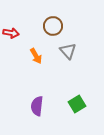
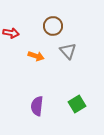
orange arrow: rotated 42 degrees counterclockwise
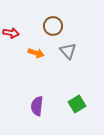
orange arrow: moved 3 px up
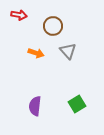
red arrow: moved 8 px right, 18 px up
purple semicircle: moved 2 px left
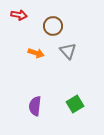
green square: moved 2 px left
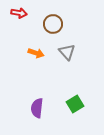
red arrow: moved 2 px up
brown circle: moved 2 px up
gray triangle: moved 1 px left, 1 px down
purple semicircle: moved 2 px right, 2 px down
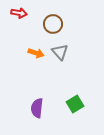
gray triangle: moved 7 px left
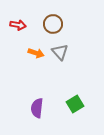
red arrow: moved 1 px left, 12 px down
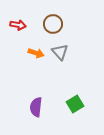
purple semicircle: moved 1 px left, 1 px up
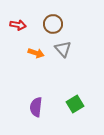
gray triangle: moved 3 px right, 3 px up
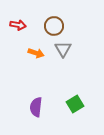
brown circle: moved 1 px right, 2 px down
gray triangle: rotated 12 degrees clockwise
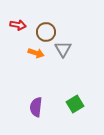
brown circle: moved 8 px left, 6 px down
